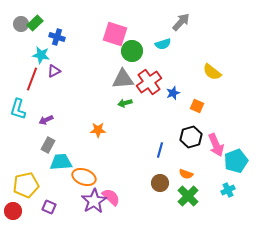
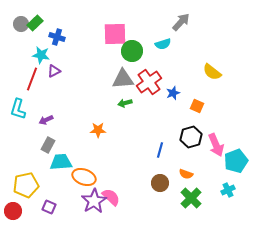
pink square: rotated 20 degrees counterclockwise
green cross: moved 3 px right, 2 px down
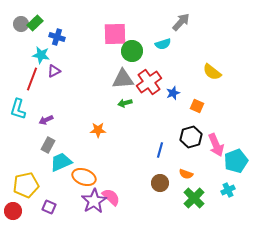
cyan trapezoid: rotated 20 degrees counterclockwise
green cross: moved 3 px right
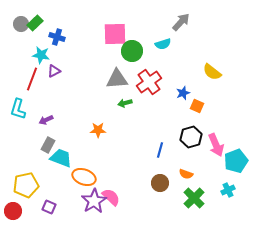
gray triangle: moved 6 px left
blue star: moved 10 px right
cyan trapezoid: moved 4 px up; rotated 45 degrees clockwise
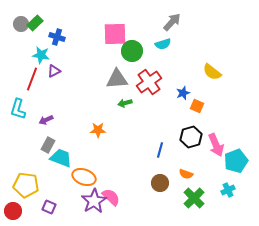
gray arrow: moved 9 px left
yellow pentagon: rotated 20 degrees clockwise
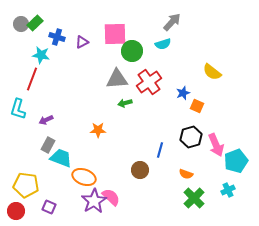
purple triangle: moved 28 px right, 29 px up
brown circle: moved 20 px left, 13 px up
red circle: moved 3 px right
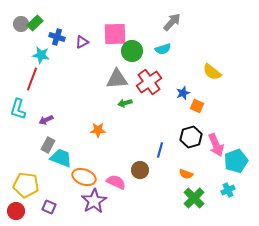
cyan semicircle: moved 5 px down
pink semicircle: moved 5 px right, 15 px up; rotated 18 degrees counterclockwise
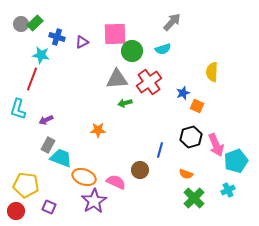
yellow semicircle: rotated 54 degrees clockwise
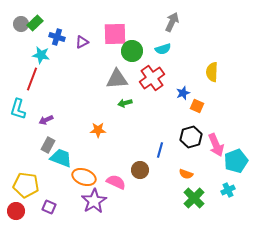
gray arrow: rotated 18 degrees counterclockwise
red cross: moved 3 px right, 4 px up
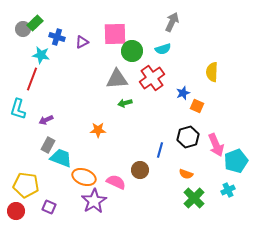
gray circle: moved 2 px right, 5 px down
black hexagon: moved 3 px left
